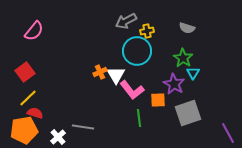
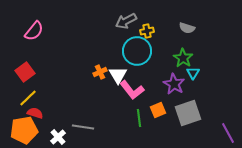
white triangle: moved 2 px right
orange square: moved 10 px down; rotated 21 degrees counterclockwise
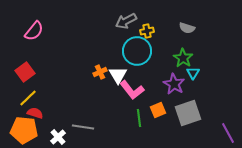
orange pentagon: rotated 16 degrees clockwise
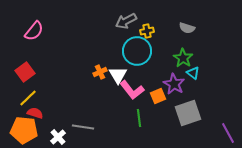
cyan triangle: rotated 24 degrees counterclockwise
orange square: moved 14 px up
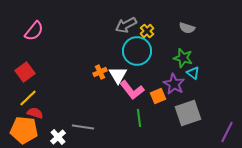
gray arrow: moved 4 px down
yellow cross: rotated 32 degrees counterclockwise
green star: rotated 18 degrees counterclockwise
purple line: moved 1 px left, 1 px up; rotated 55 degrees clockwise
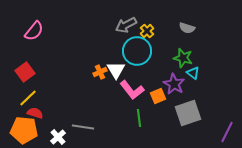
white triangle: moved 2 px left, 5 px up
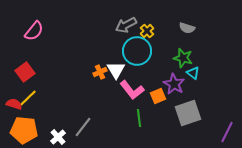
red semicircle: moved 21 px left, 9 px up
gray line: rotated 60 degrees counterclockwise
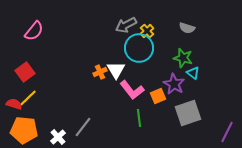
cyan circle: moved 2 px right, 3 px up
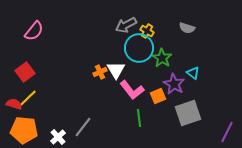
yellow cross: rotated 16 degrees counterclockwise
green star: moved 21 px left; rotated 18 degrees clockwise
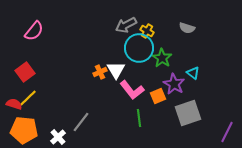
gray line: moved 2 px left, 5 px up
